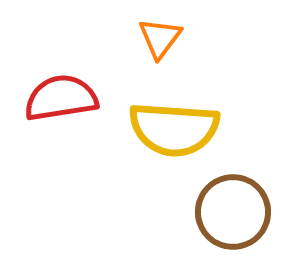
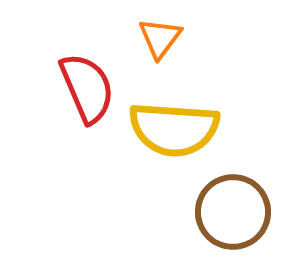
red semicircle: moved 26 px right, 10 px up; rotated 76 degrees clockwise
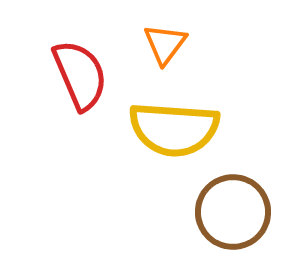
orange triangle: moved 5 px right, 6 px down
red semicircle: moved 7 px left, 13 px up
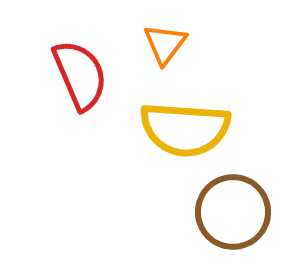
yellow semicircle: moved 11 px right
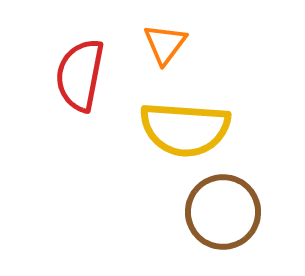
red semicircle: rotated 146 degrees counterclockwise
brown circle: moved 10 px left
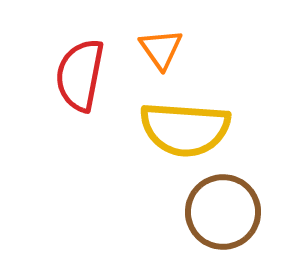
orange triangle: moved 4 px left, 5 px down; rotated 12 degrees counterclockwise
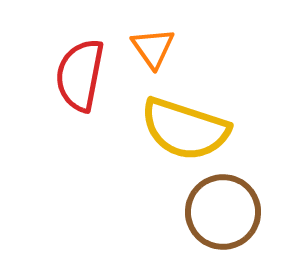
orange triangle: moved 8 px left, 1 px up
yellow semicircle: rotated 14 degrees clockwise
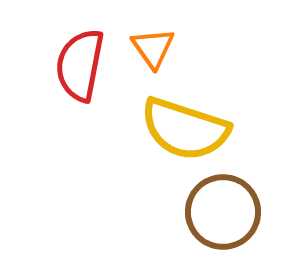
red semicircle: moved 10 px up
